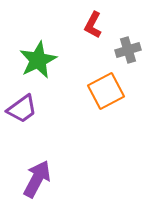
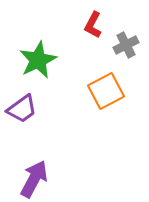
gray cross: moved 2 px left, 5 px up; rotated 10 degrees counterclockwise
purple arrow: moved 3 px left
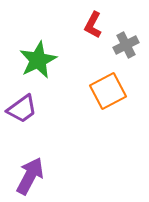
orange square: moved 2 px right
purple arrow: moved 4 px left, 3 px up
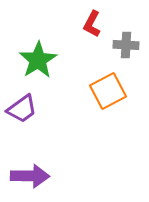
red L-shape: moved 1 px left, 1 px up
gray cross: rotated 30 degrees clockwise
green star: rotated 6 degrees counterclockwise
purple arrow: rotated 63 degrees clockwise
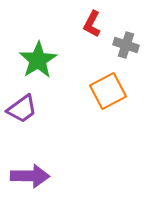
gray cross: rotated 15 degrees clockwise
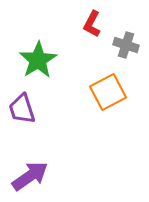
orange square: moved 1 px down
purple trapezoid: rotated 108 degrees clockwise
purple arrow: rotated 36 degrees counterclockwise
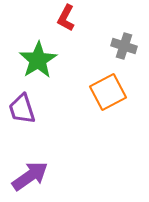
red L-shape: moved 26 px left, 6 px up
gray cross: moved 2 px left, 1 px down
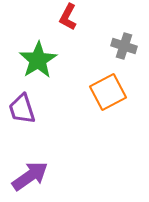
red L-shape: moved 2 px right, 1 px up
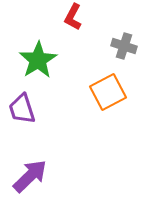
red L-shape: moved 5 px right
purple arrow: rotated 9 degrees counterclockwise
